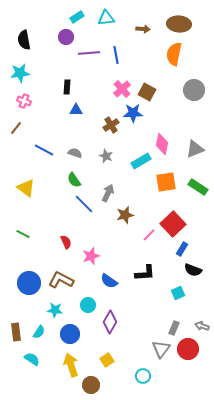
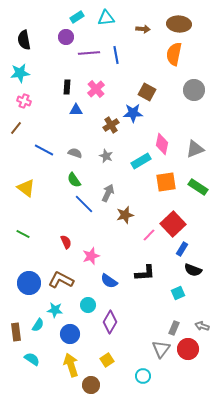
pink cross at (122, 89): moved 26 px left
cyan semicircle at (39, 332): moved 1 px left, 7 px up
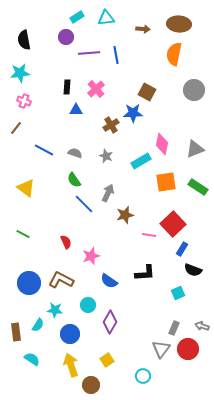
pink line at (149, 235): rotated 56 degrees clockwise
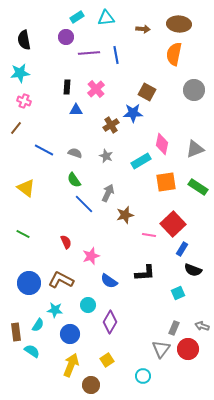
cyan semicircle at (32, 359): moved 8 px up
yellow arrow at (71, 365): rotated 40 degrees clockwise
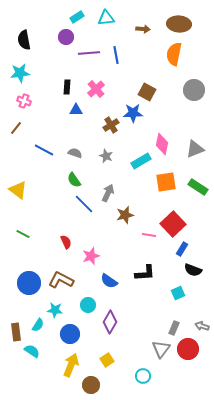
yellow triangle at (26, 188): moved 8 px left, 2 px down
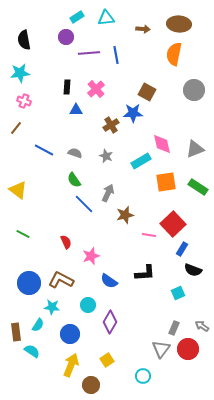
pink diamond at (162, 144): rotated 25 degrees counterclockwise
cyan star at (55, 310): moved 3 px left, 3 px up
gray arrow at (202, 326): rotated 16 degrees clockwise
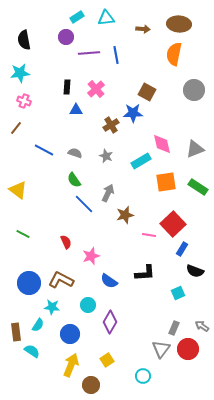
black semicircle at (193, 270): moved 2 px right, 1 px down
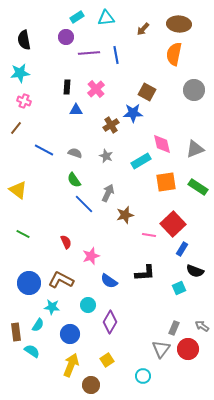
brown arrow at (143, 29): rotated 128 degrees clockwise
cyan square at (178, 293): moved 1 px right, 5 px up
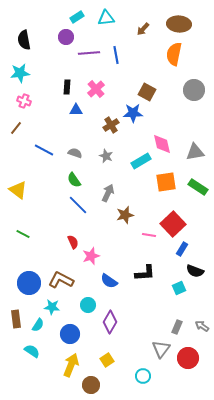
gray triangle at (195, 149): moved 3 px down; rotated 12 degrees clockwise
blue line at (84, 204): moved 6 px left, 1 px down
red semicircle at (66, 242): moved 7 px right
gray rectangle at (174, 328): moved 3 px right, 1 px up
brown rectangle at (16, 332): moved 13 px up
red circle at (188, 349): moved 9 px down
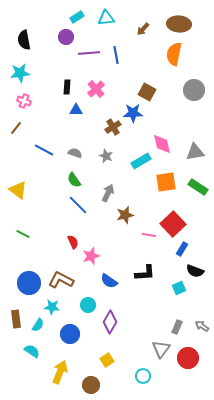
brown cross at (111, 125): moved 2 px right, 2 px down
yellow arrow at (71, 365): moved 11 px left, 7 px down
